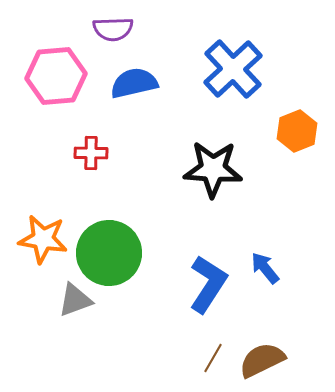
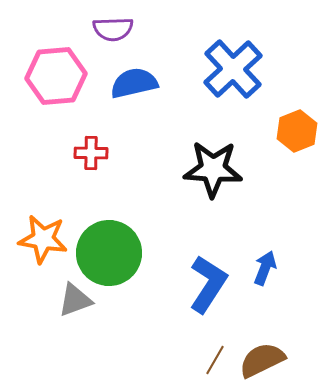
blue arrow: rotated 60 degrees clockwise
brown line: moved 2 px right, 2 px down
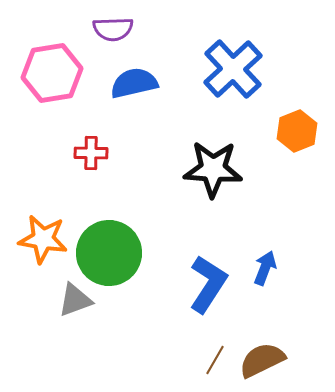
pink hexagon: moved 4 px left, 3 px up; rotated 4 degrees counterclockwise
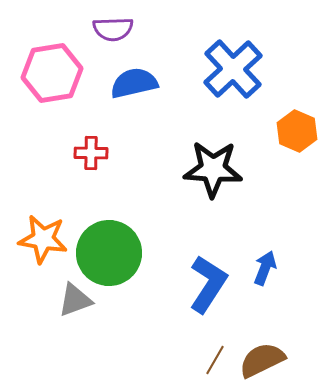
orange hexagon: rotated 15 degrees counterclockwise
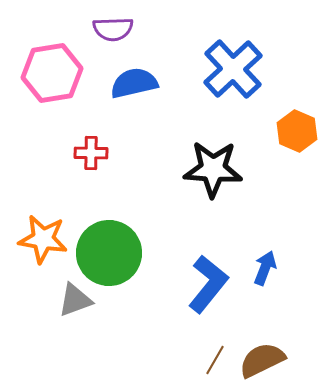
blue L-shape: rotated 6 degrees clockwise
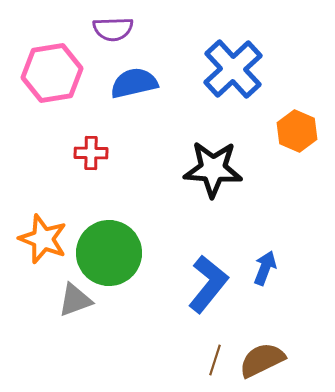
orange star: rotated 12 degrees clockwise
brown line: rotated 12 degrees counterclockwise
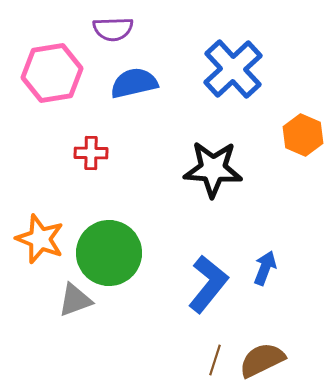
orange hexagon: moved 6 px right, 4 px down
orange star: moved 3 px left
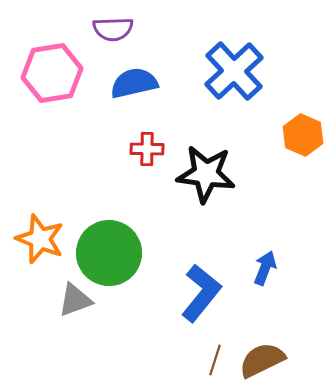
blue cross: moved 1 px right, 2 px down
red cross: moved 56 px right, 4 px up
black star: moved 7 px left, 5 px down; rotated 4 degrees clockwise
blue L-shape: moved 7 px left, 9 px down
